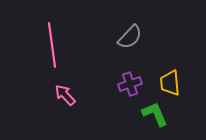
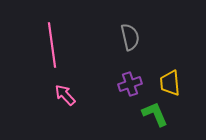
gray semicircle: rotated 56 degrees counterclockwise
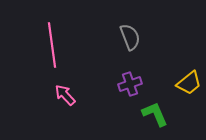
gray semicircle: rotated 8 degrees counterclockwise
yellow trapezoid: moved 19 px right; rotated 124 degrees counterclockwise
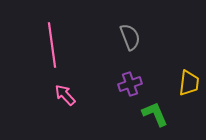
yellow trapezoid: rotated 44 degrees counterclockwise
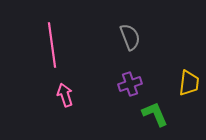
pink arrow: rotated 25 degrees clockwise
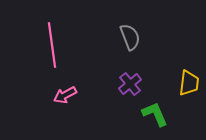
purple cross: rotated 20 degrees counterclockwise
pink arrow: rotated 100 degrees counterclockwise
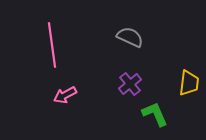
gray semicircle: rotated 44 degrees counterclockwise
